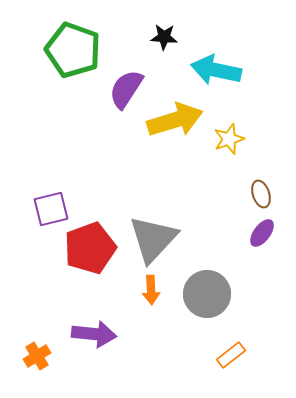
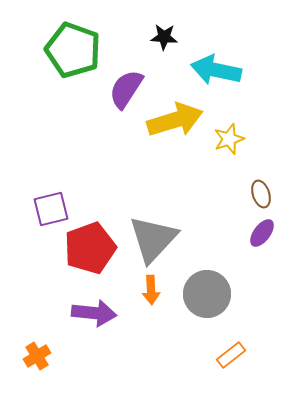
purple arrow: moved 21 px up
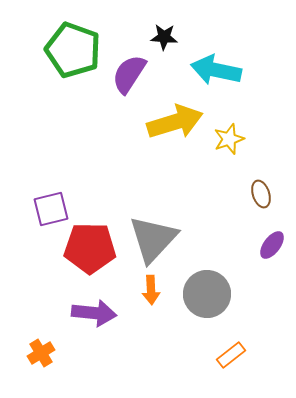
purple semicircle: moved 3 px right, 15 px up
yellow arrow: moved 2 px down
purple ellipse: moved 10 px right, 12 px down
red pentagon: rotated 21 degrees clockwise
orange cross: moved 4 px right, 3 px up
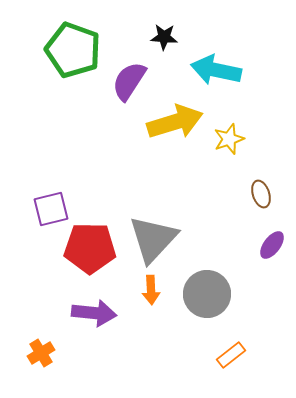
purple semicircle: moved 7 px down
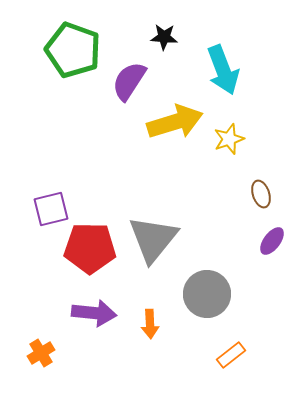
cyan arrow: moved 7 px right; rotated 123 degrees counterclockwise
gray triangle: rotated 4 degrees counterclockwise
purple ellipse: moved 4 px up
orange arrow: moved 1 px left, 34 px down
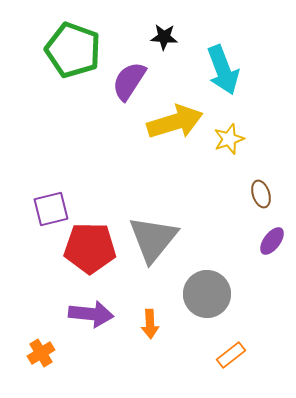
purple arrow: moved 3 px left, 1 px down
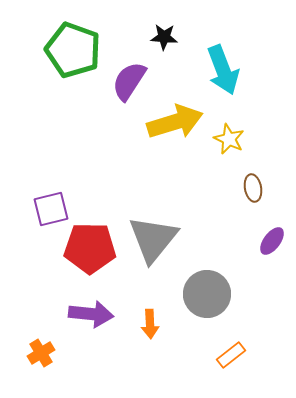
yellow star: rotated 28 degrees counterclockwise
brown ellipse: moved 8 px left, 6 px up; rotated 8 degrees clockwise
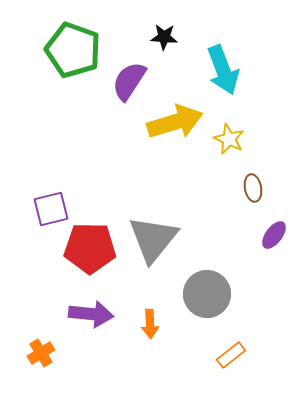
purple ellipse: moved 2 px right, 6 px up
